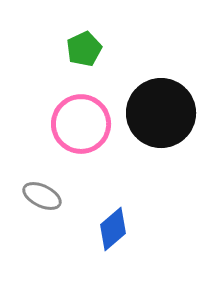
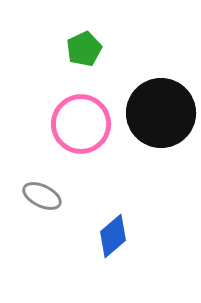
blue diamond: moved 7 px down
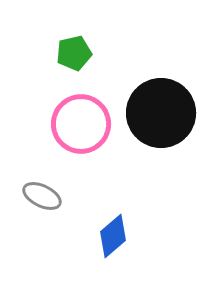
green pentagon: moved 10 px left, 4 px down; rotated 12 degrees clockwise
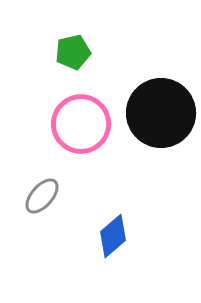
green pentagon: moved 1 px left, 1 px up
gray ellipse: rotated 75 degrees counterclockwise
